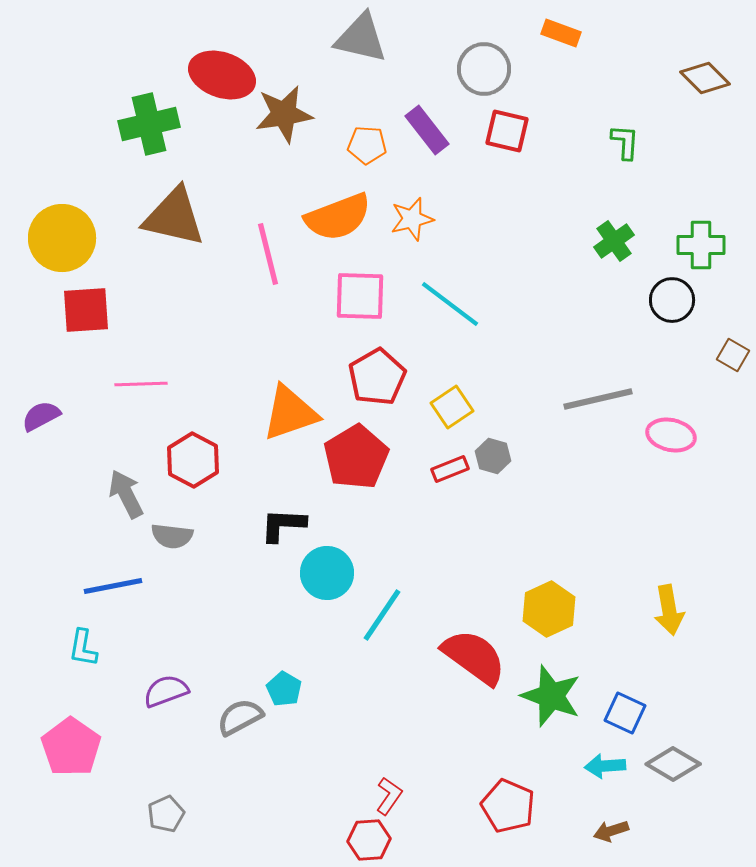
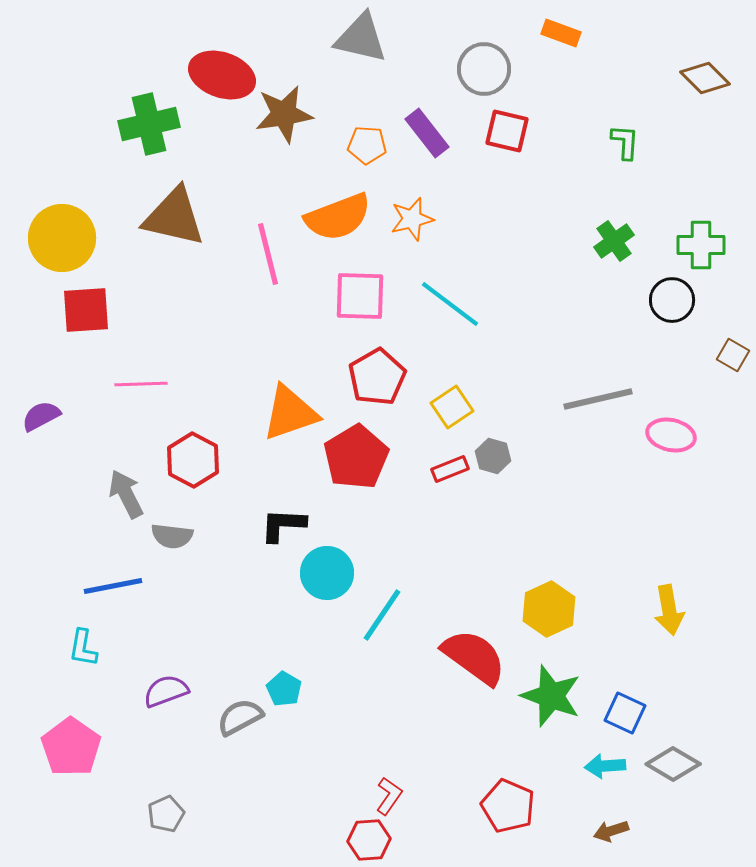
purple rectangle at (427, 130): moved 3 px down
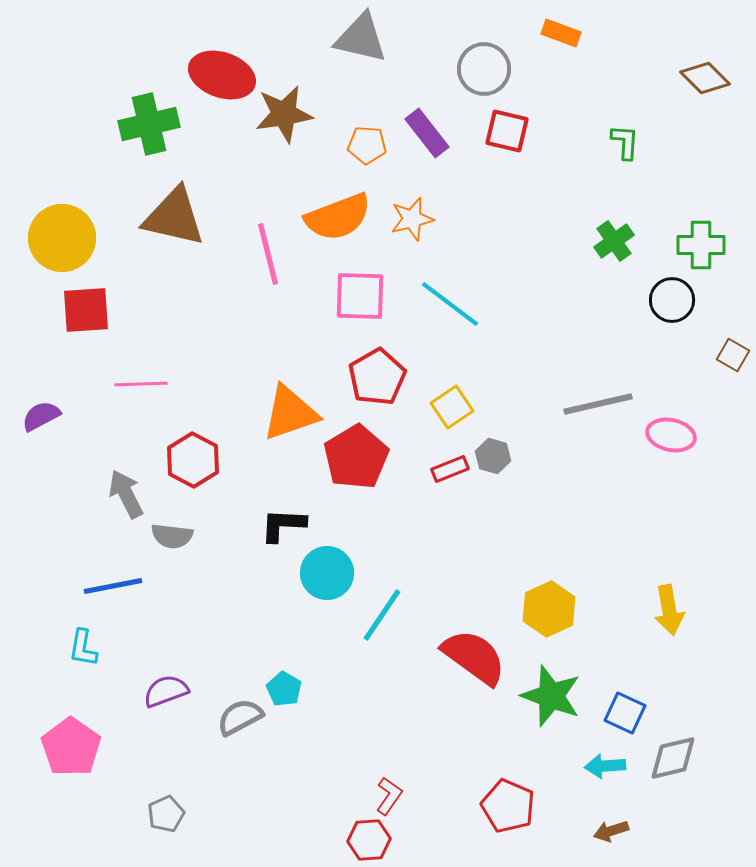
gray line at (598, 399): moved 5 px down
gray diamond at (673, 764): moved 6 px up; rotated 44 degrees counterclockwise
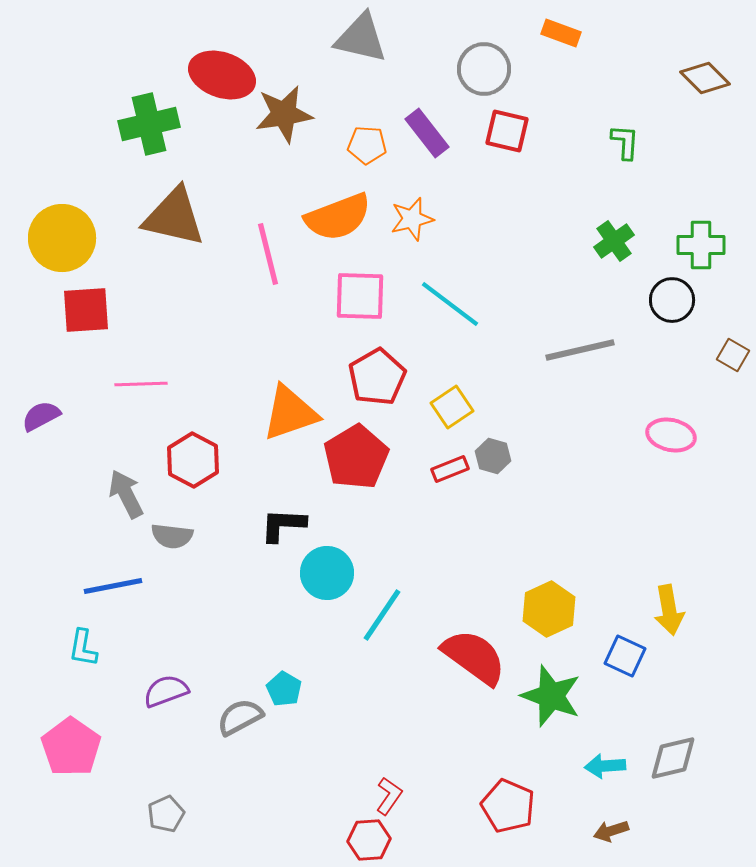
gray line at (598, 404): moved 18 px left, 54 px up
blue square at (625, 713): moved 57 px up
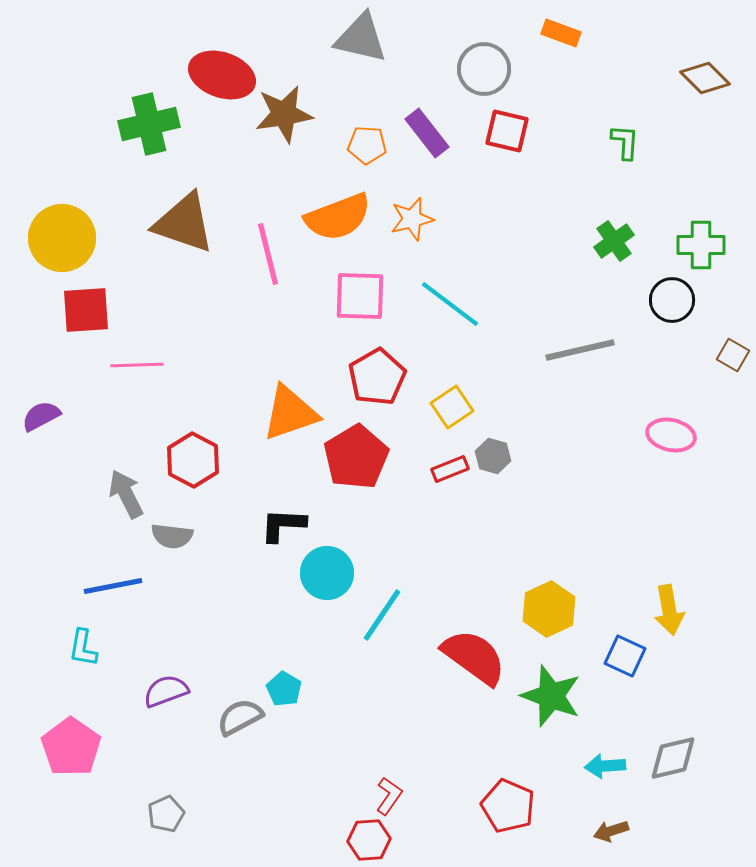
brown triangle at (174, 217): moved 10 px right, 6 px down; rotated 6 degrees clockwise
pink line at (141, 384): moved 4 px left, 19 px up
